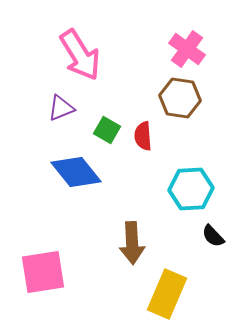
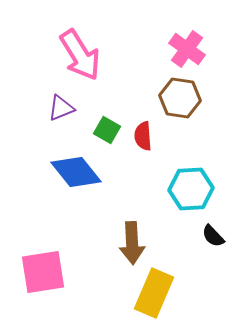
yellow rectangle: moved 13 px left, 1 px up
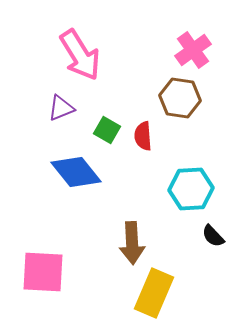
pink cross: moved 6 px right, 1 px down; rotated 18 degrees clockwise
pink square: rotated 12 degrees clockwise
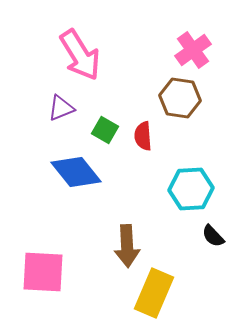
green square: moved 2 px left
brown arrow: moved 5 px left, 3 px down
